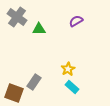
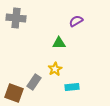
gray cross: moved 1 px left, 1 px down; rotated 30 degrees counterclockwise
green triangle: moved 20 px right, 14 px down
yellow star: moved 13 px left
cyan rectangle: rotated 48 degrees counterclockwise
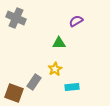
gray cross: rotated 18 degrees clockwise
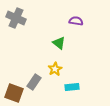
purple semicircle: rotated 40 degrees clockwise
green triangle: rotated 40 degrees clockwise
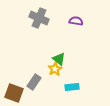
gray cross: moved 23 px right
green triangle: moved 16 px down
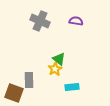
gray cross: moved 1 px right, 3 px down
gray rectangle: moved 5 px left, 2 px up; rotated 35 degrees counterclockwise
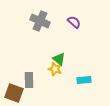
purple semicircle: moved 2 px left, 1 px down; rotated 32 degrees clockwise
yellow star: rotated 24 degrees counterclockwise
cyan rectangle: moved 12 px right, 7 px up
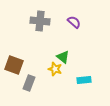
gray cross: rotated 18 degrees counterclockwise
green triangle: moved 4 px right, 2 px up
gray rectangle: moved 3 px down; rotated 21 degrees clockwise
brown square: moved 28 px up
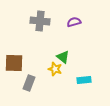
purple semicircle: rotated 56 degrees counterclockwise
brown square: moved 2 px up; rotated 18 degrees counterclockwise
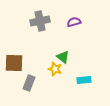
gray cross: rotated 18 degrees counterclockwise
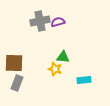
purple semicircle: moved 16 px left
green triangle: rotated 32 degrees counterclockwise
gray rectangle: moved 12 px left
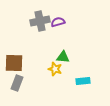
cyan rectangle: moved 1 px left, 1 px down
